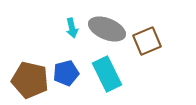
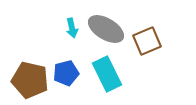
gray ellipse: moved 1 px left; rotated 9 degrees clockwise
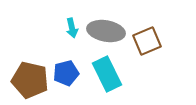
gray ellipse: moved 2 px down; rotated 21 degrees counterclockwise
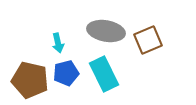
cyan arrow: moved 14 px left, 15 px down
brown square: moved 1 px right, 1 px up
cyan rectangle: moved 3 px left
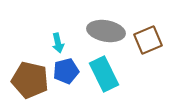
blue pentagon: moved 2 px up
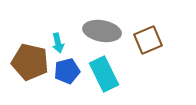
gray ellipse: moved 4 px left
blue pentagon: moved 1 px right
brown pentagon: moved 18 px up
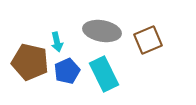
cyan arrow: moved 1 px left, 1 px up
blue pentagon: rotated 10 degrees counterclockwise
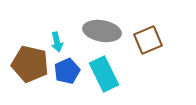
brown pentagon: moved 2 px down
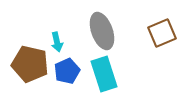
gray ellipse: rotated 60 degrees clockwise
brown square: moved 14 px right, 7 px up
cyan rectangle: rotated 8 degrees clockwise
